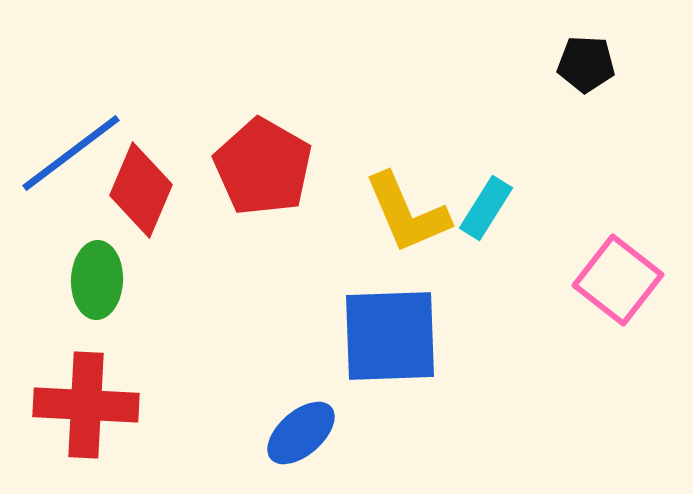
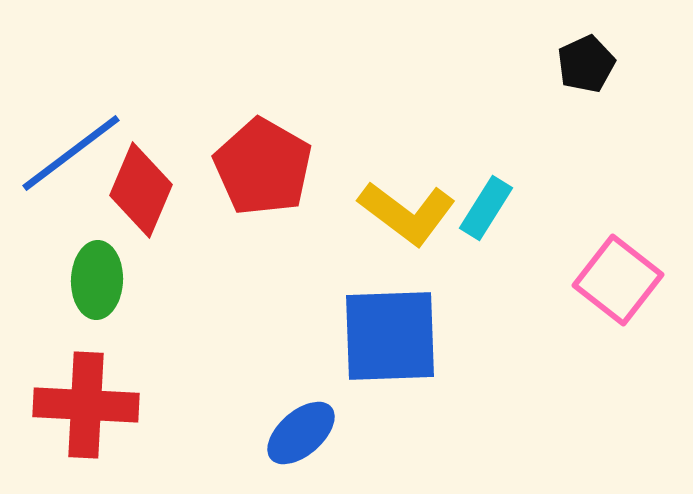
black pentagon: rotated 28 degrees counterclockwise
yellow L-shape: rotated 30 degrees counterclockwise
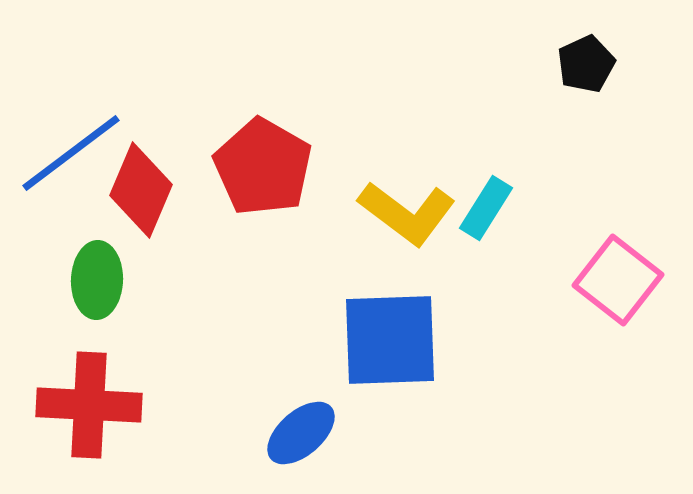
blue square: moved 4 px down
red cross: moved 3 px right
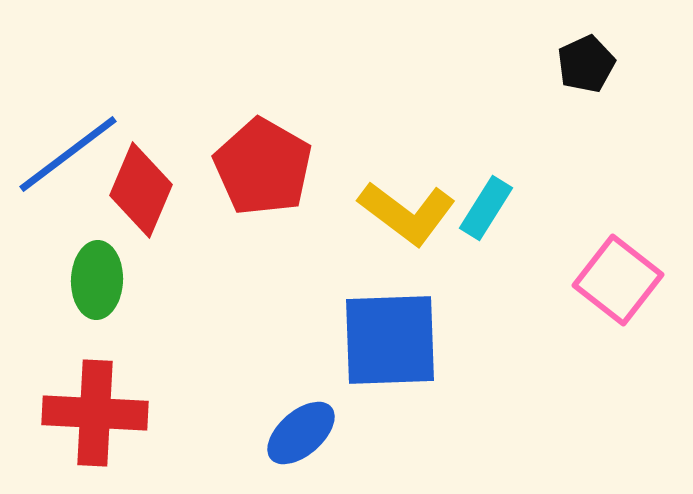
blue line: moved 3 px left, 1 px down
red cross: moved 6 px right, 8 px down
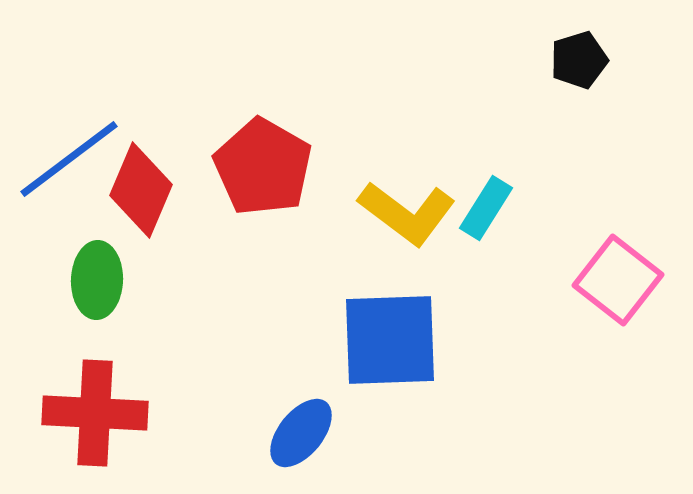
black pentagon: moved 7 px left, 4 px up; rotated 8 degrees clockwise
blue line: moved 1 px right, 5 px down
blue ellipse: rotated 10 degrees counterclockwise
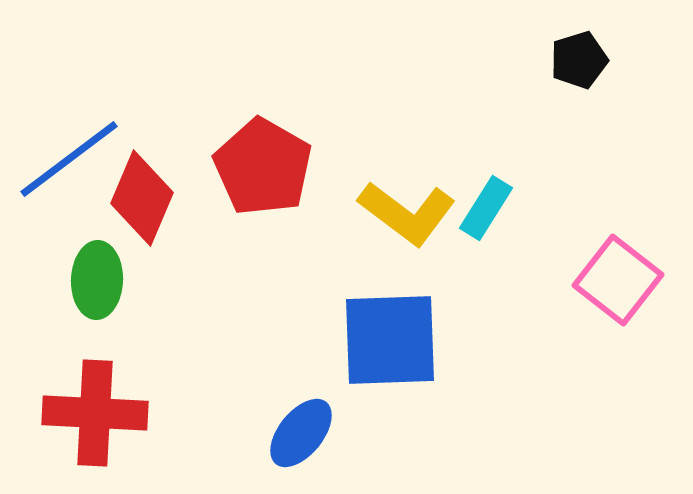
red diamond: moved 1 px right, 8 px down
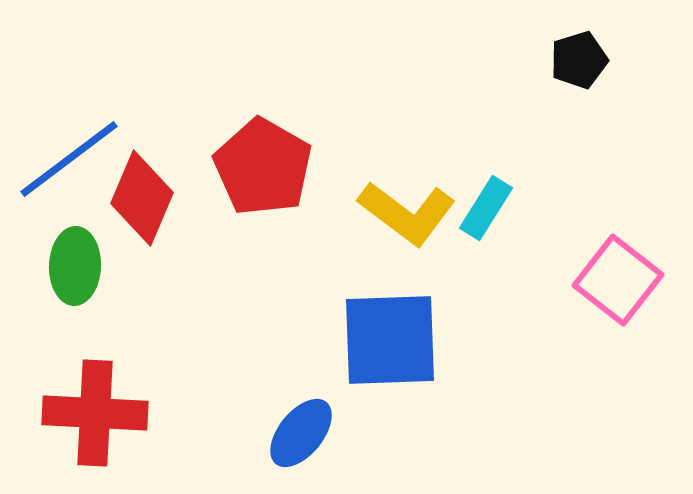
green ellipse: moved 22 px left, 14 px up
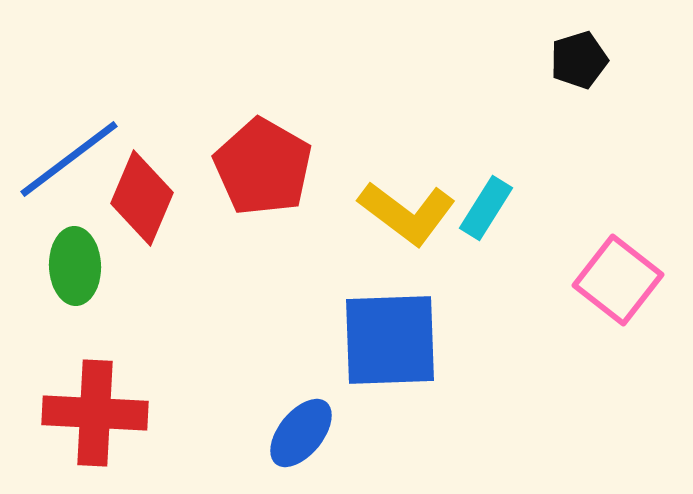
green ellipse: rotated 4 degrees counterclockwise
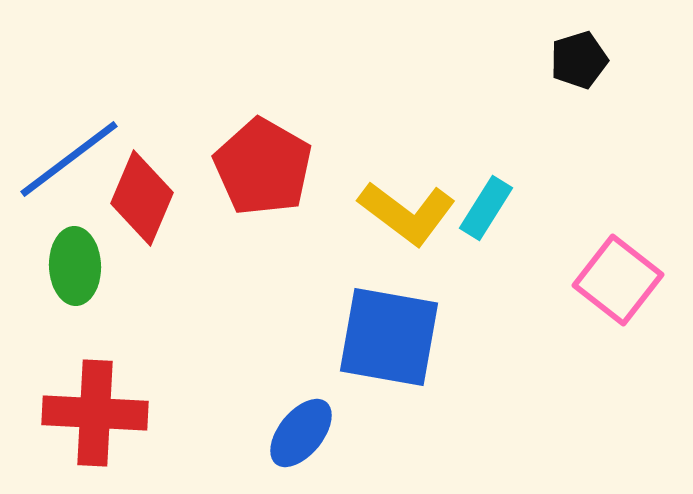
blue square: moved 1 px left, 3 px up; rotated 12 degrees clockwise
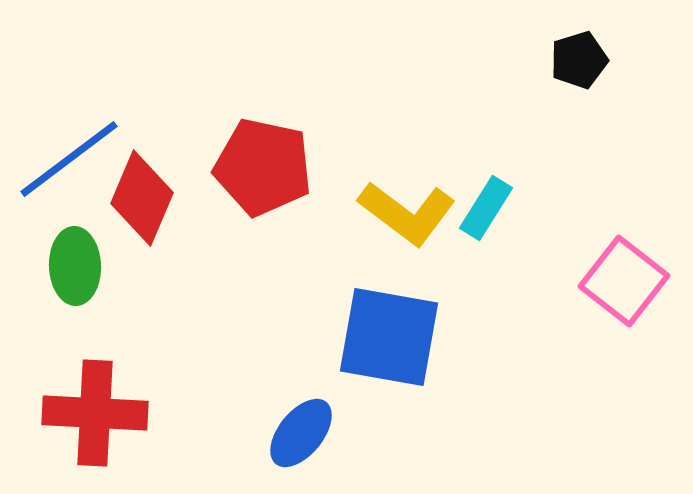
red pentagon: rotated 18 degrees counterclockwise
pink square: moved 6 px right, 1 px down
